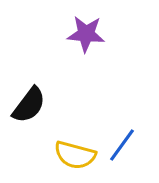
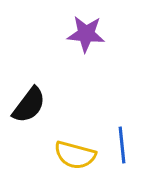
blue line: rotated 42 degrees counterclockwise
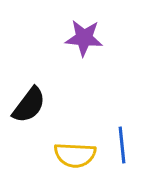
purple star: moved 2 px left, 4 px down
yellow semicircle: rotated 12 degrees counterclockwise
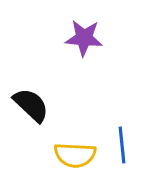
black semicircle: moved 2 px right; rotated 84 degrees counterclockwise
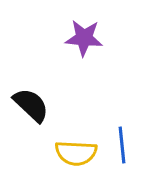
yellow semicircle: moved 1 px right, 2 px up
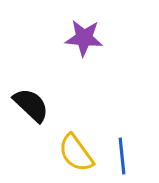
blue line: moved 11 px down
yellow semicircle: rotated 51 degrees clockwise
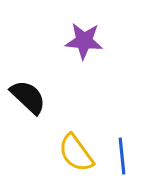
purple star: moved 3 px down
black semicircle: moved 3 px left, 8 px up
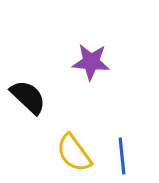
purple star: moved 7 px right, 21 px down
yellow semicircle: moved 2 px left
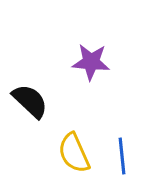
black semicircle: moved 2 px right, 4 px down
yellow semicircle: rotated 12 degrees clockwise
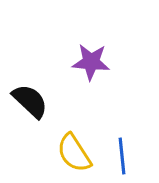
yellow semicircle: rotated 9 degrees counterclockwise
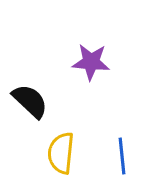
yellow semicircle: moved 13 px left; rotated 39 degrees clockwise
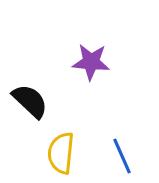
blue line: rotated 18 degrees counterclockwise
